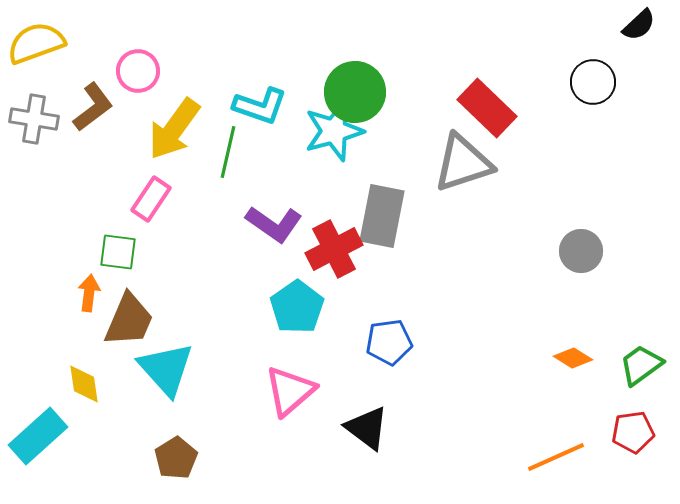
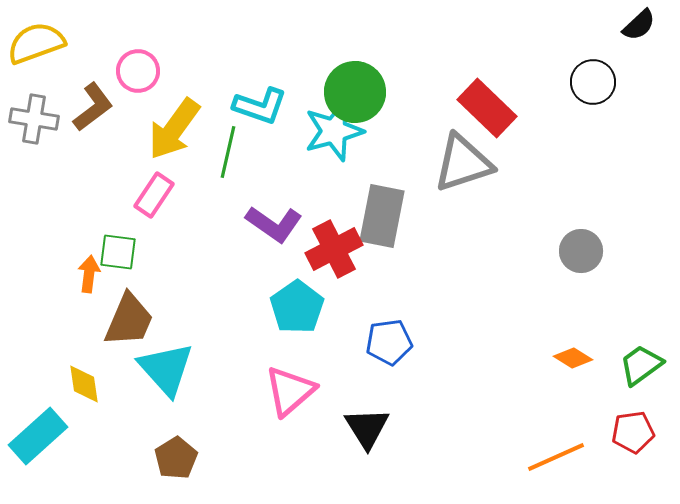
pink rectangle: moved 3 px right, 4 px up
orange arrow: moved 19 px up
black triangle: rotated 21 degrees clockwise
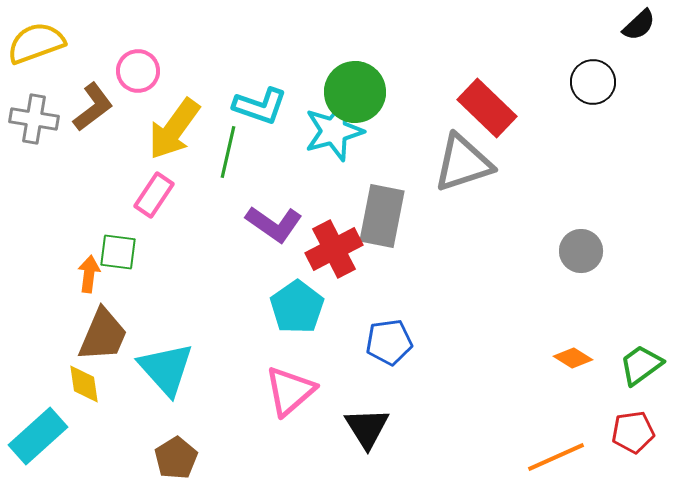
brown trapezoid: moved 26 px left, 15 px down
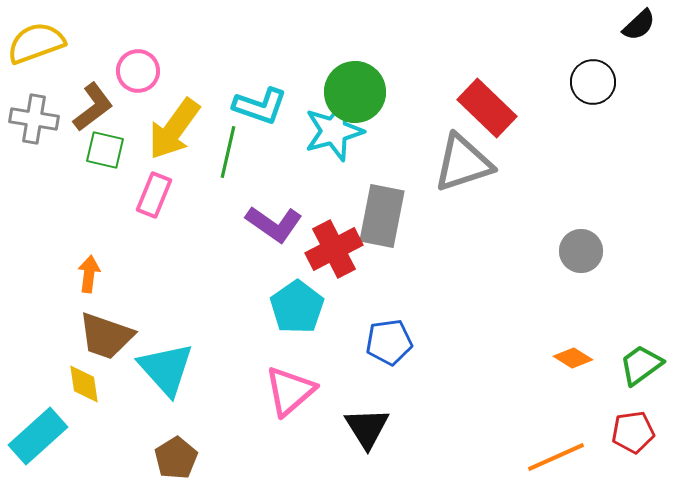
pink rectangle: rotated 12 degrees counterclockwise
green square: moved 13 px left, 102 px up; rotated 6 degrees clockwise
brown trapezoid: moved 3 px right, 1 px down; rotated 86 degrees clockwise
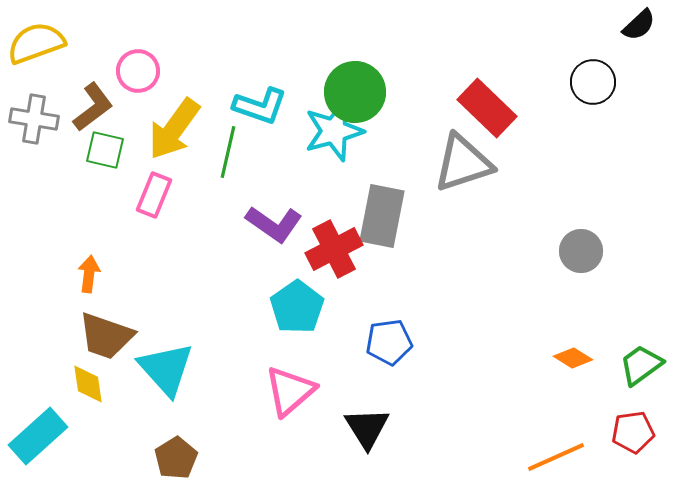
yellow diamond: moved 4 px right
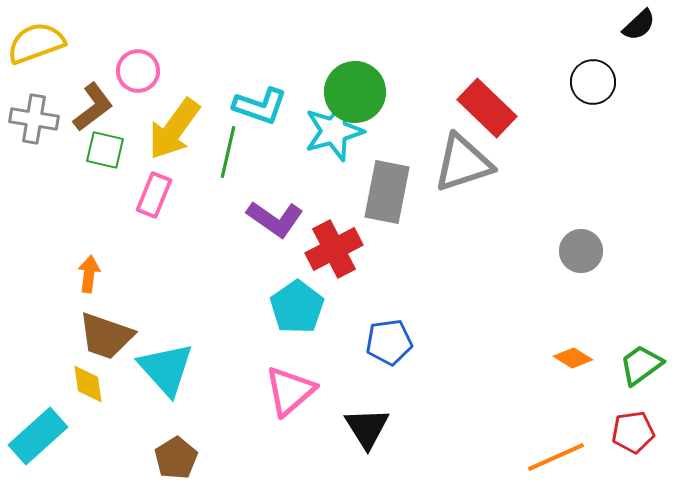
gray rectangle: moved 5 px right, 24 px up
purple L-shape: moved 1 px right, 5 px up
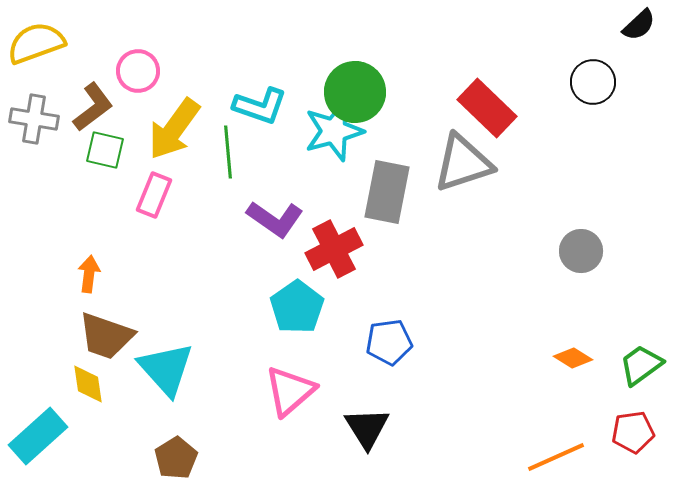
green line: rotated 18 degrees counterclockwise
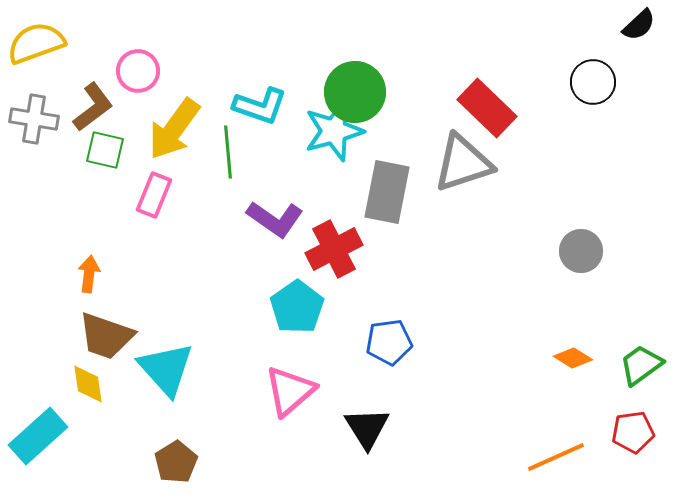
brown pentagon: moved 4 px down
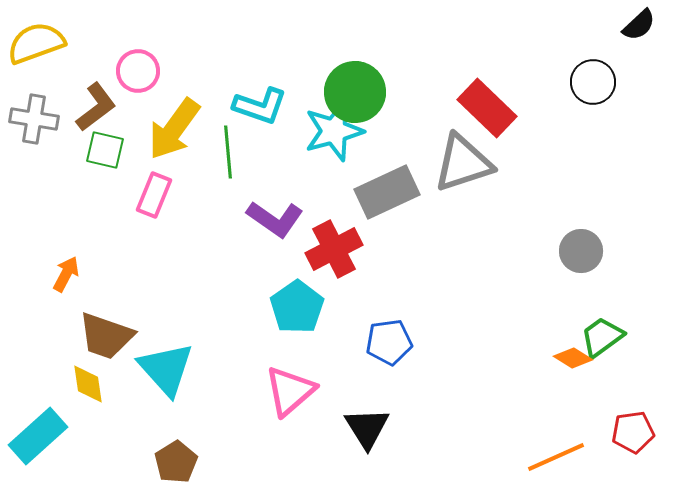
brown L-shape: moved 3 px right
gray rectangle: rotated 54 degrees clockwise
orange arrow: moved 23 px left; rotated 21 degrees clockwise
green trapezoid: moved 39 px left, 28 px up
